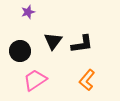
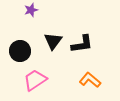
purple star: moved 3 px right, 2 px up
orange L-shape: moved 3 px right; rotated 90 degrees clockwise
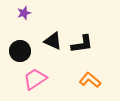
purple star: moved 7 px left, 3 px down
black triangle: rotated 42 degrees counterclockwise
pink trapezoid: moved 1 px up
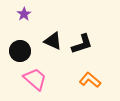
purple star: moved 1 px down; rotated 16 degrees counterclockwise
black L-shape: rotated 10 degrees counterclockwise
pink trapezoid: rotated 75 degrees clockwise
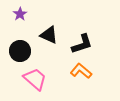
purple star: moved 4 px left
black triangle: moved 4 px left, 6 px up
orange L-shape: moved 9 px left, 9 px up
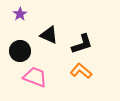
pink trapezoid: moved 2 px up; rotated 20 degrees counterclockwise
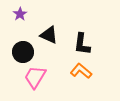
black L-shape: rotated 115 degrees clockwise
black circle: moved 3 px right, 1 px down
pink trapezoid: rotated 80 degrees counterclockwise
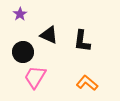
black L-shape: moved 3 px up
orange L-shape: moved 6 px right, 12 px down
